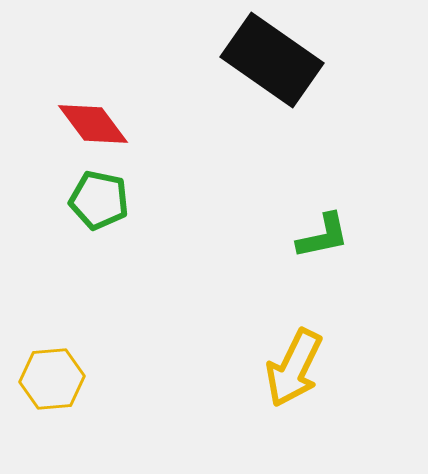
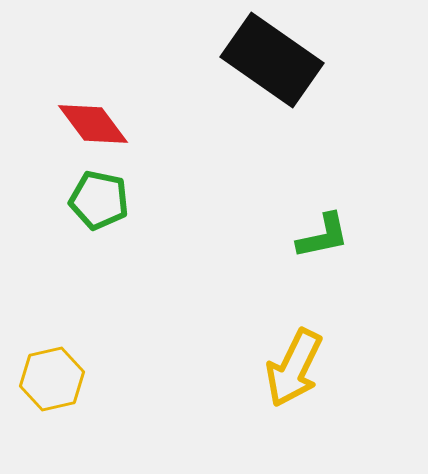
yellow hexagon: rotated 8 degrees counterclockwise
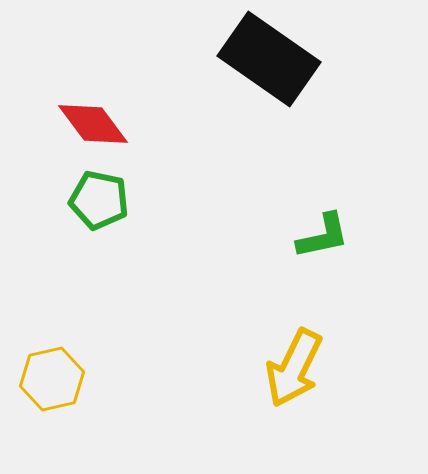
black rectangle: moved 3 px left, 1 px up
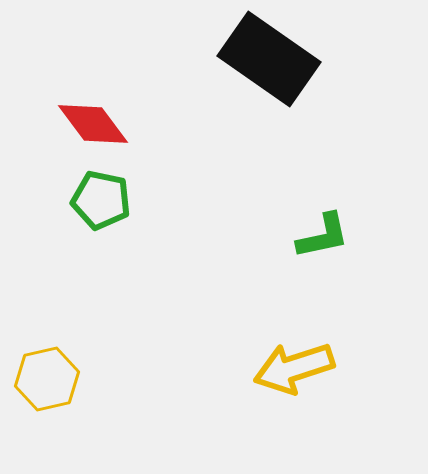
green pentagon: moved 2 px right
yellow arrow: rotated 46 degrees clockwise
yellow hexagon: moved 5 px left
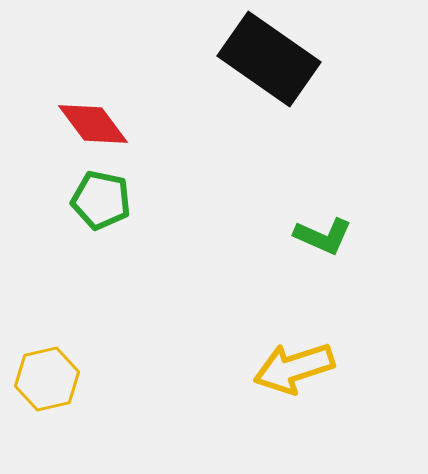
green L-shape: rotated 36 degrees clockwise
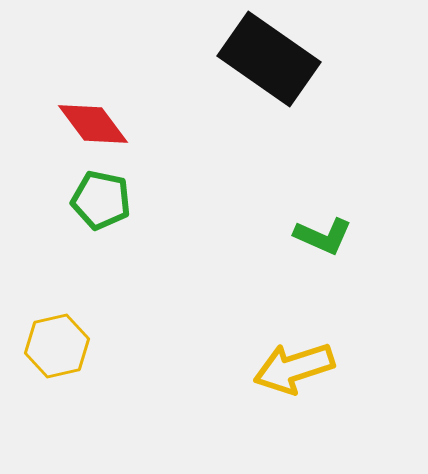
yellow hexagon: moved 10 px right, 33 px up
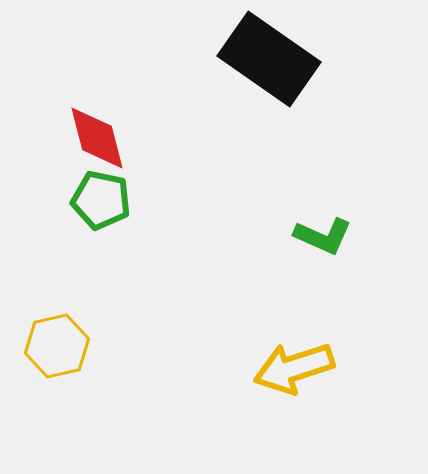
red diamond: moved 4 px right, 14 px down; rotated 22 degrees clockwise
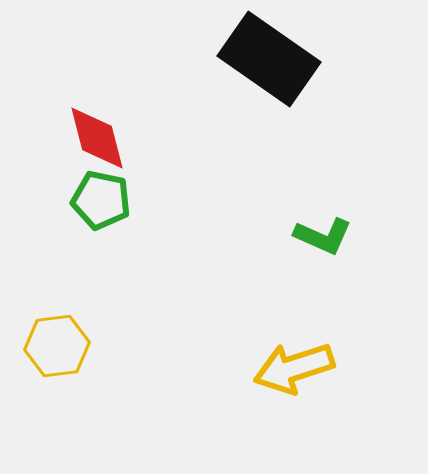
yellow hexagon: rotated 6 degrees clockwise
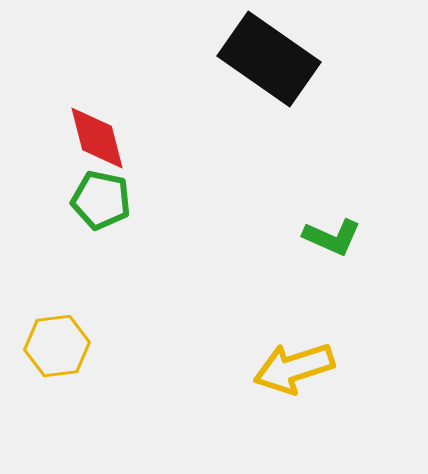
green L-shape: moved 9 px right, 1 px down
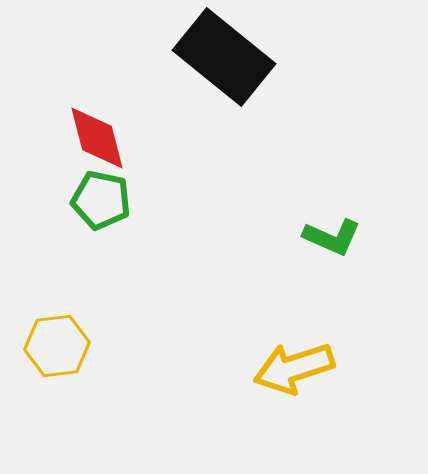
black rectangle: moved 45 px left, 2 px up; rotated 4 degrees clockwise
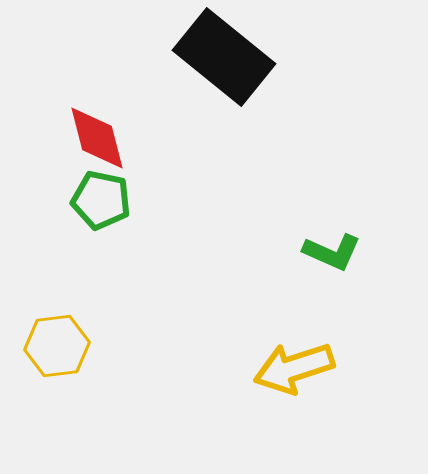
green L-shape: moved 15 px down
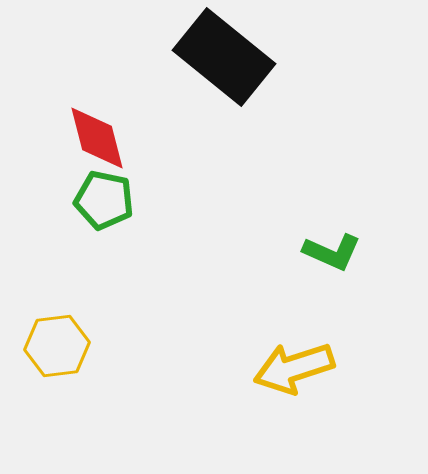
green pentagon: moved 3 px right
